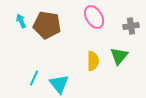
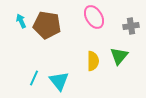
cyan triangle: moved 3 px up
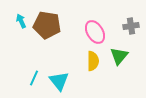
pink ellipse: moved 1 px right, 15 px down
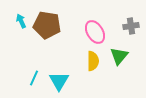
cyan triangle: rotated 10 degrees clockwise
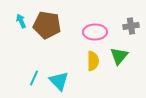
pink ellipse: rotated 60 degrees counterclockwise
cyan triangle: rotated 15 degrees counterclockwise
